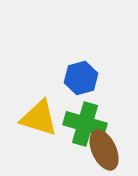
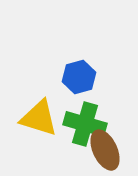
blue hexagon: moved 2 px left, 1 px up
brown ellipse: moved 1 px right
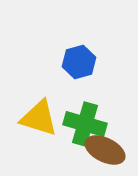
blue hexagon: moved 15 px up
brown ellipse: rotated 39 degrees counterclockwise
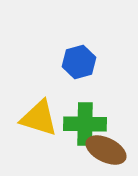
green cross: rotated 15 degrees counterclockwise
brown ellipse: moved 1 px right
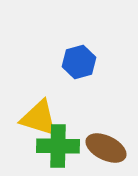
green cross: moved 27 px left, 22 px down
brown ellipse: moved 2 px up
